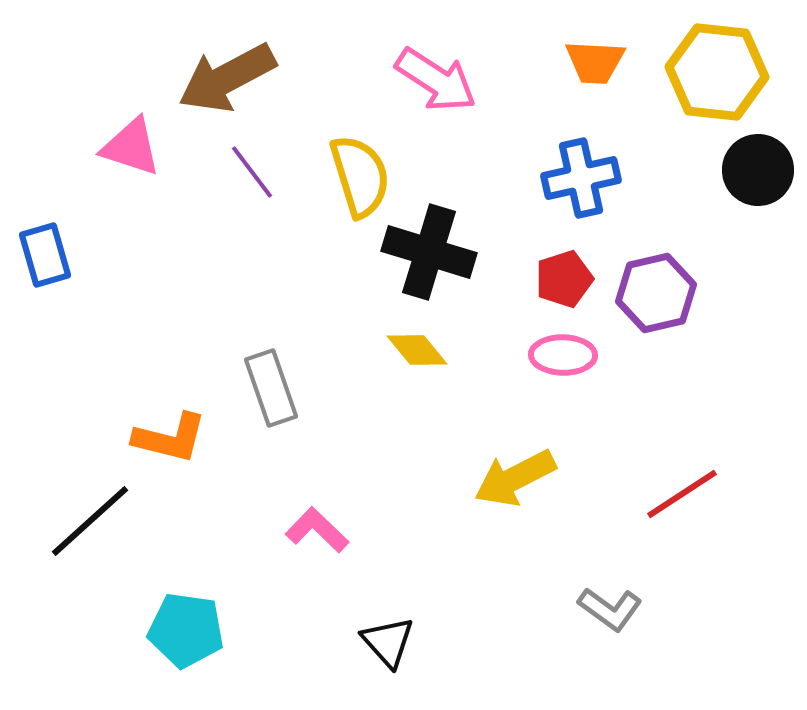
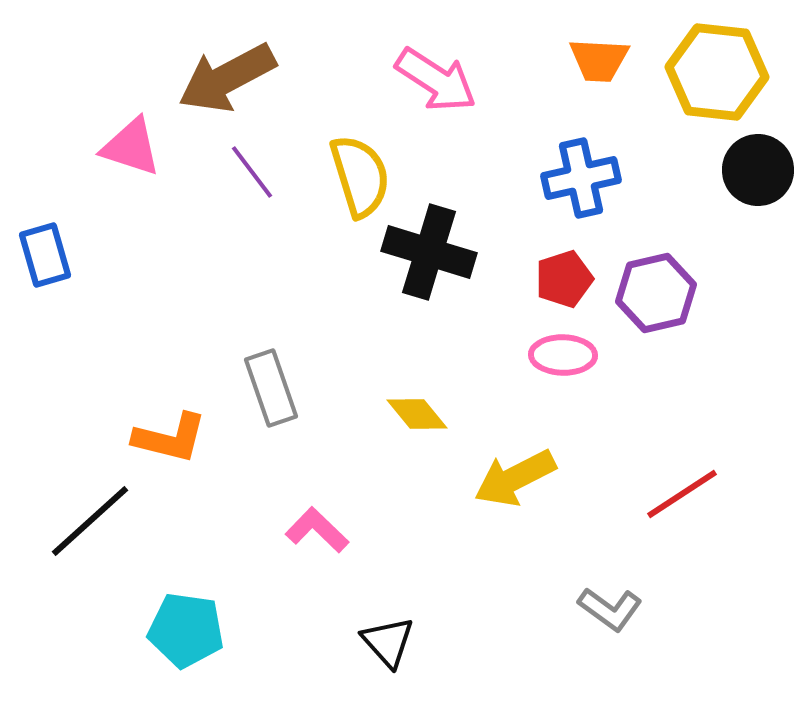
orange trapezoid: moved 4 px right, 2 px up
yellow diamond: moved 64 px down
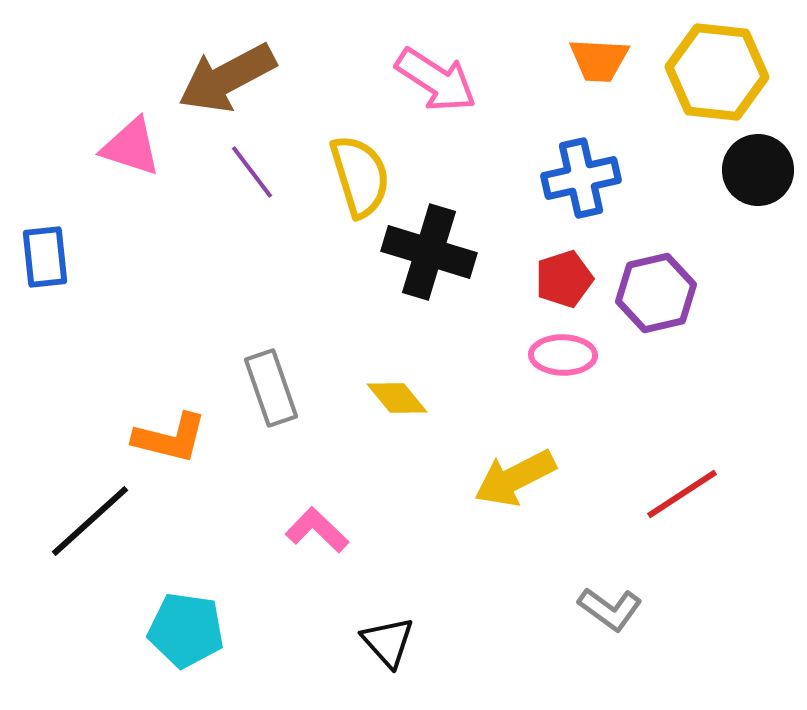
blue rectangle: moved 2 px down; rotated 10 degrees clockwise
yellow diamond: moved 20 px left, 16 px up
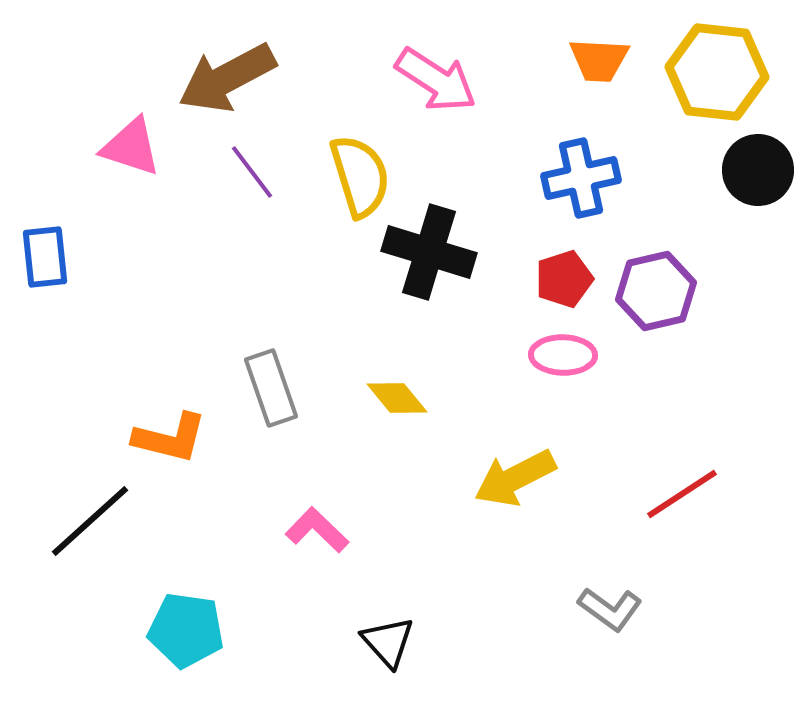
purple hexagon: moved 2 px up
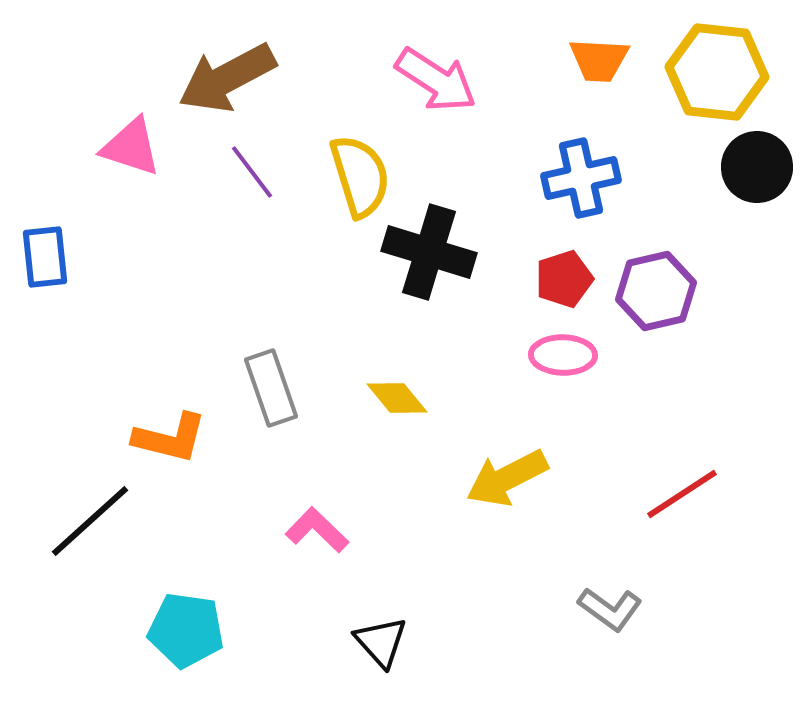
black circle: moved 1 px left, 3 px up
yellow arrow: moved 8 px left
black triangle: moved 7 px left
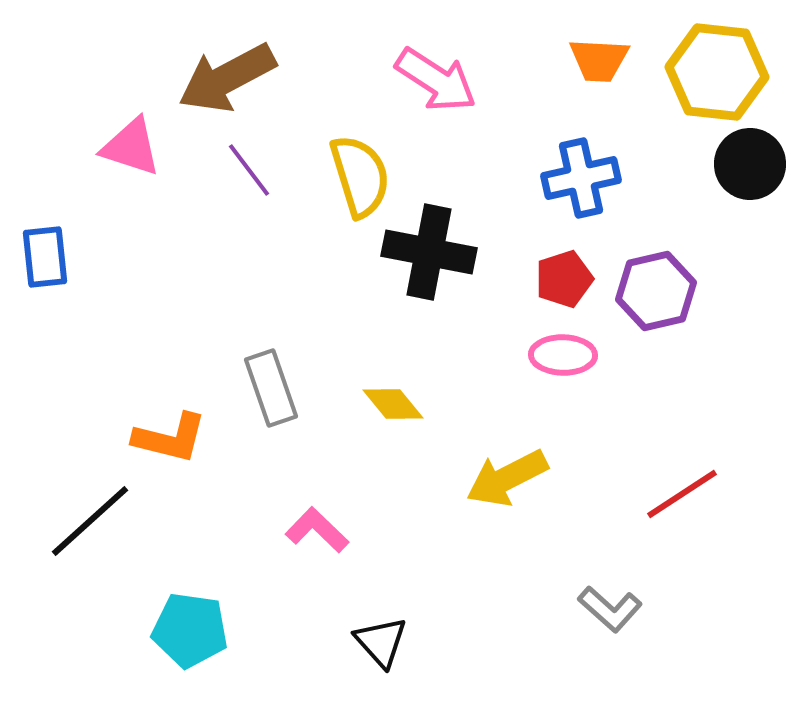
black circle: moved 7 px left, 3 px up
purple line: moved 3 px left, 2 px up
black cross: rotated 6 degrees counterclockwise
yellow diamond: moved 4 px left, 6 px down
gray L-shape: rotated 6 degrees clockwise
cyan pentagon: moved 4 px right
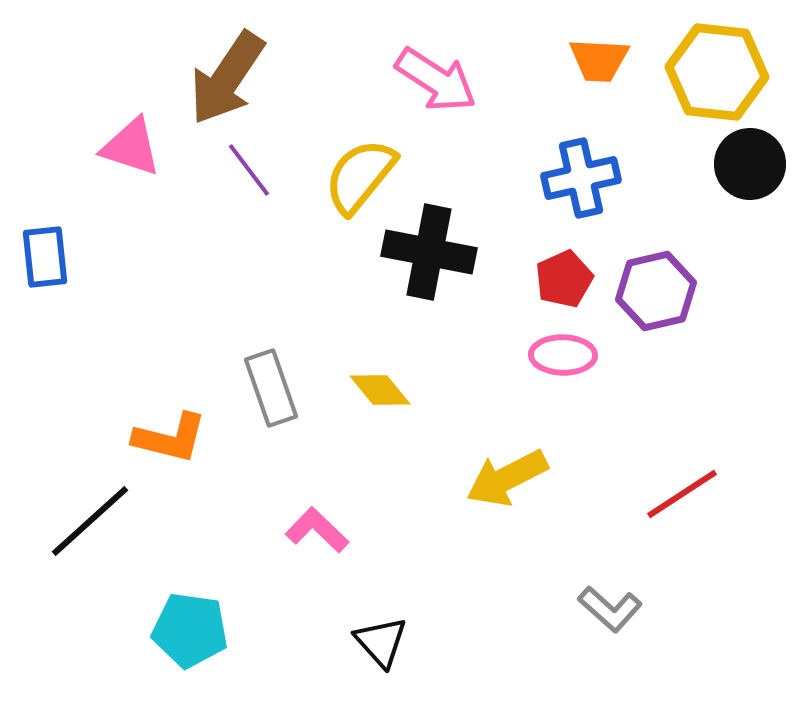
brown arrow: rotated 28 degrees counterclockwise
yellow semicircle: rotated 124 degrees counterclockwise
red pentagon: rotated 6 degrees counterclockwise
yellow diamond: moved 13 px left, 14 px up
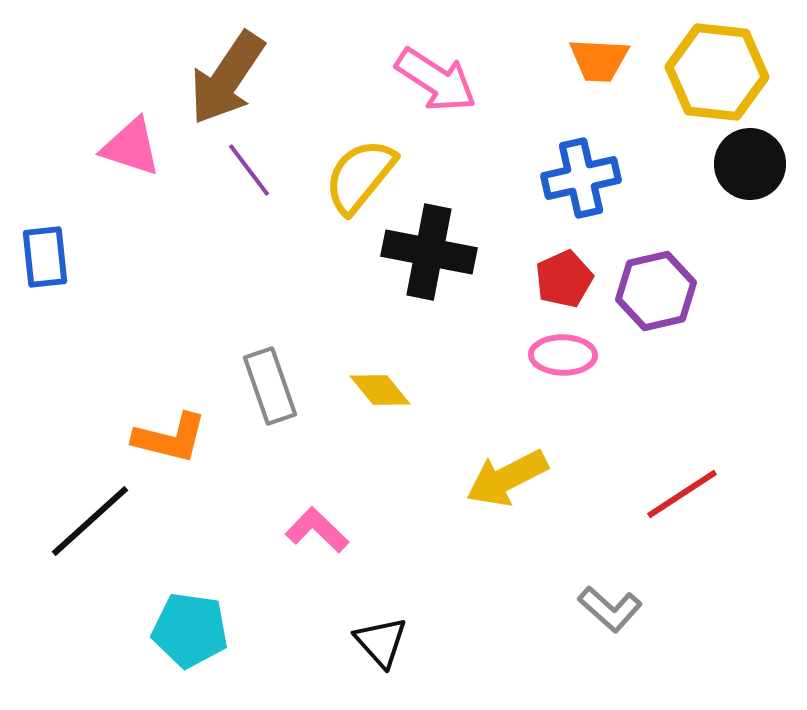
gray rectangle: moved 1 px left, 2 px up
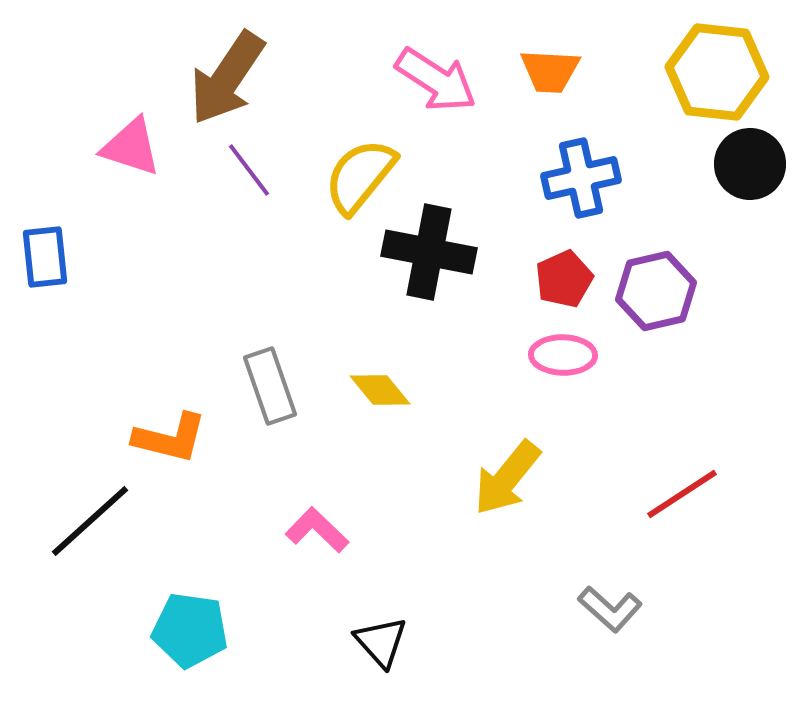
orange trapezoid: moved 49 px left, 11 px down
yellow arrow: rotated 24 degrees counterclockwise
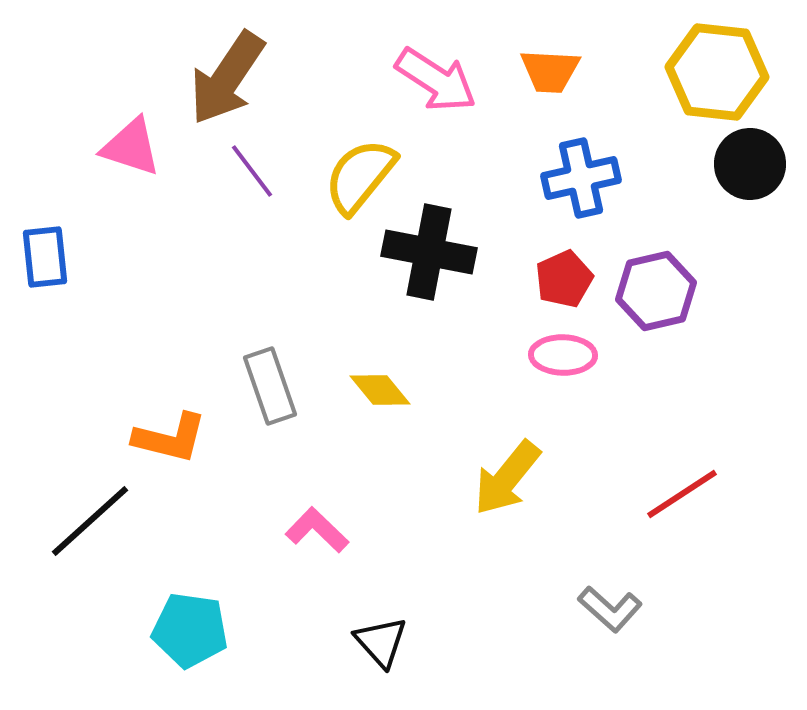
purple line: moved 3 px right, 1 px down
